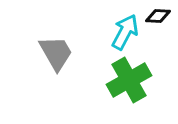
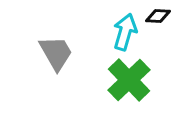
cyan arrow: rotated 12 degrees counterclockwise
green cross: rotated 15 degrees counterclockwise
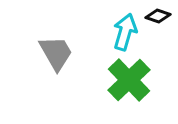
black diamond: rotated 15 degrees clockwise
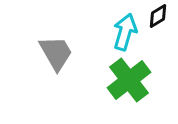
black diamond: rotated 50 degrees counterclockwise
green cross: rotated 6 degrees clockwise
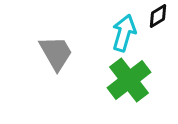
cyan arrow: moved 1 px left, 1 px down
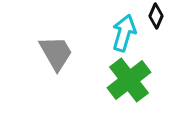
black diamond: moved 2 px left; rotated 35 degrees counterclockwise
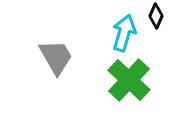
gray trapezoid: moved 4 px down
green cross: rotated 9 degrees counterclockwise
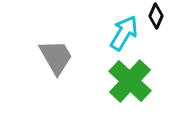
cyan arrow: rotated 15 degrees clockwise
green cross: moved 1 px right, 1 px down
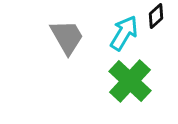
black diamond: rotated 25 degrees clockwise
gray trapezoid: moved 11 px right, 20 px up
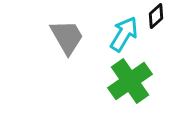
cyan arrow: moved 1 px down
green cross: rotated 12 degrees clockwise
